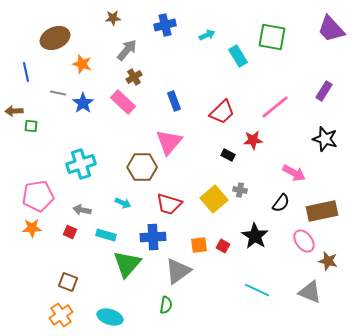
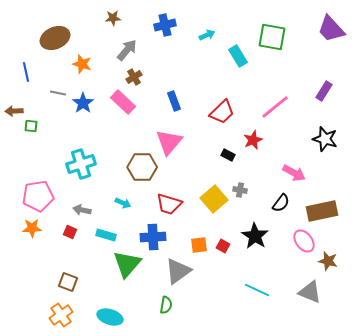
red star at (253, 140): rotated 18 degrees counterclockwise
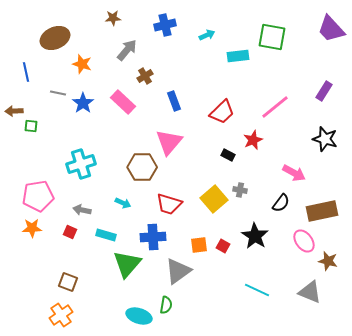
cyan rectangle at (238, 56): rotated 65 degrees counterclockwise
brown cross at (134, 77): moved 11 px right, 1 px up
cyan ellipse at (110, 317): moved 29 px right, 1 px up
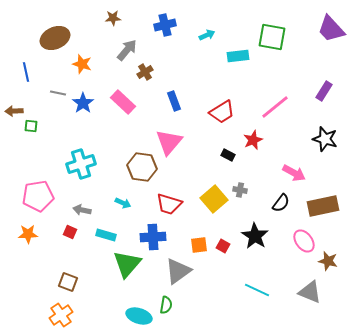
brown cross at (145, 76): moved 4 px up
red trapezoid at (222, 112): rotated 12 degrees clockwise
brown hexagon at (142, 167): rotated 8 degrees clockwise
brown rectangle at (322, 211): moved 1 px right, 5 px up
orange star at (32, 228): moved 4 px left, 6 px down
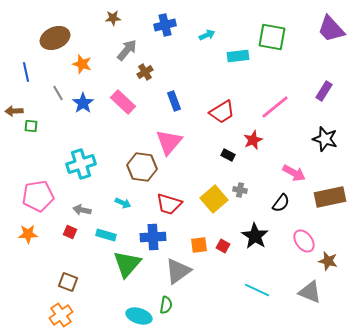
gray line at (58, 93): rotated 49 degrees clockwise
brown rectangle at (323, 206): moved 7 px right, 9 px up
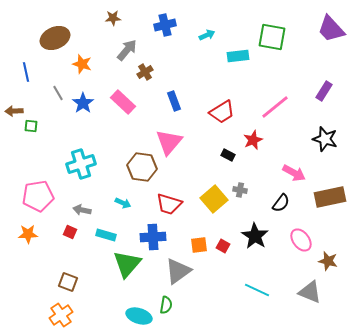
pink ellipse at (304, 241): moved 3 px left, 1 px up
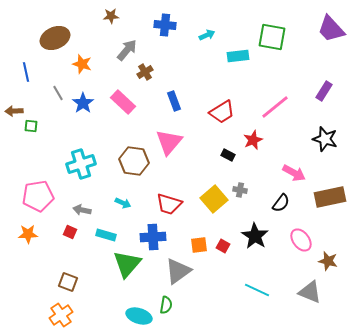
brown star at (113, 18): moved 2 px left, 2 px up
blue cross at (165, 25): rotated 20 degrees clockwise
brown hexagon at (142, 167): moved 8 px left, 6 px up
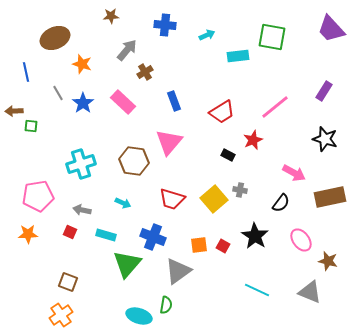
red trapezoid at (169, 204): moved 3 px right, 5 px up
blue cross at (153, 237): rotated 25 degrees clockwise
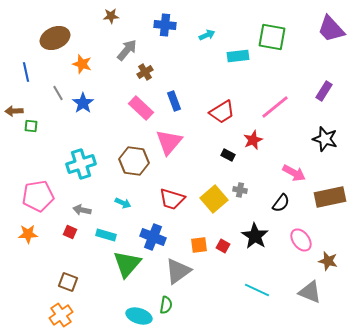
pink rectangle at (123, 102): moved 18 px right, 6 px down
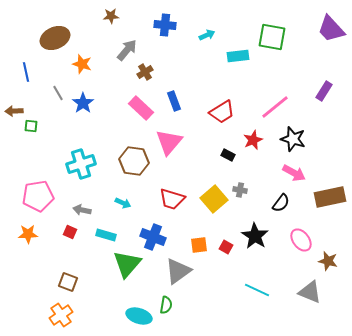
black star at (325, 139): moved 32 px left
red square at (223, 246): moved 3 px right, 1 px down
